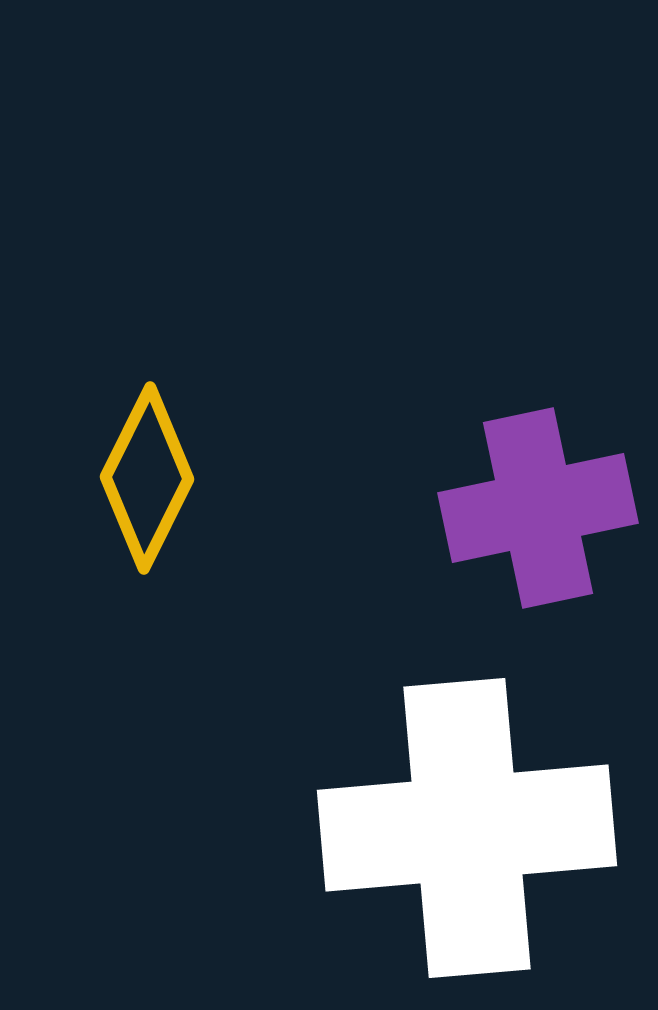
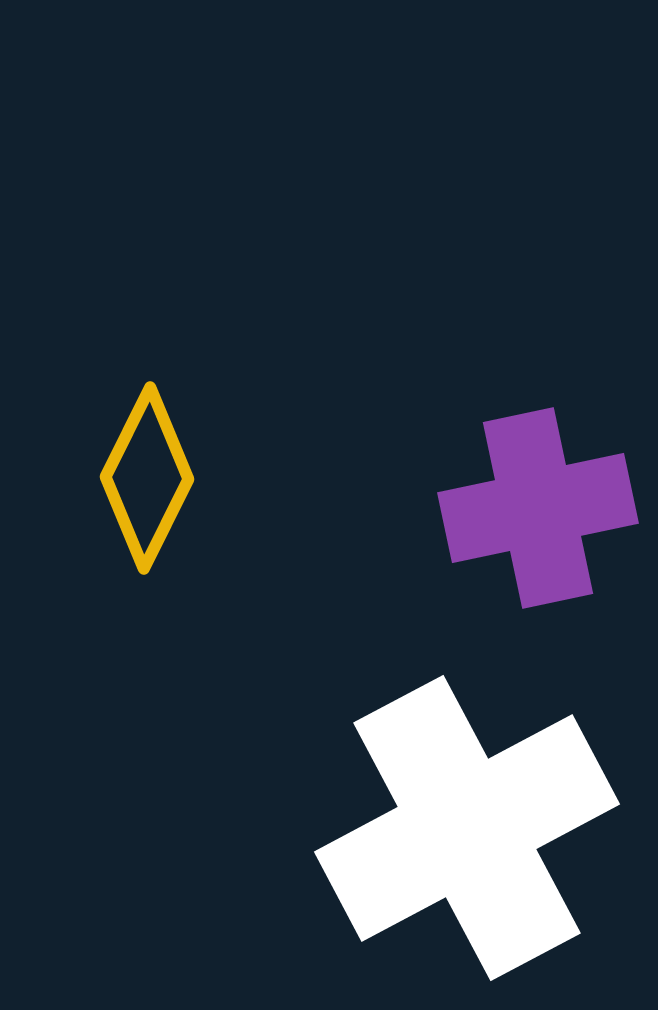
white cross: rotated 23 degrees counterclockwise
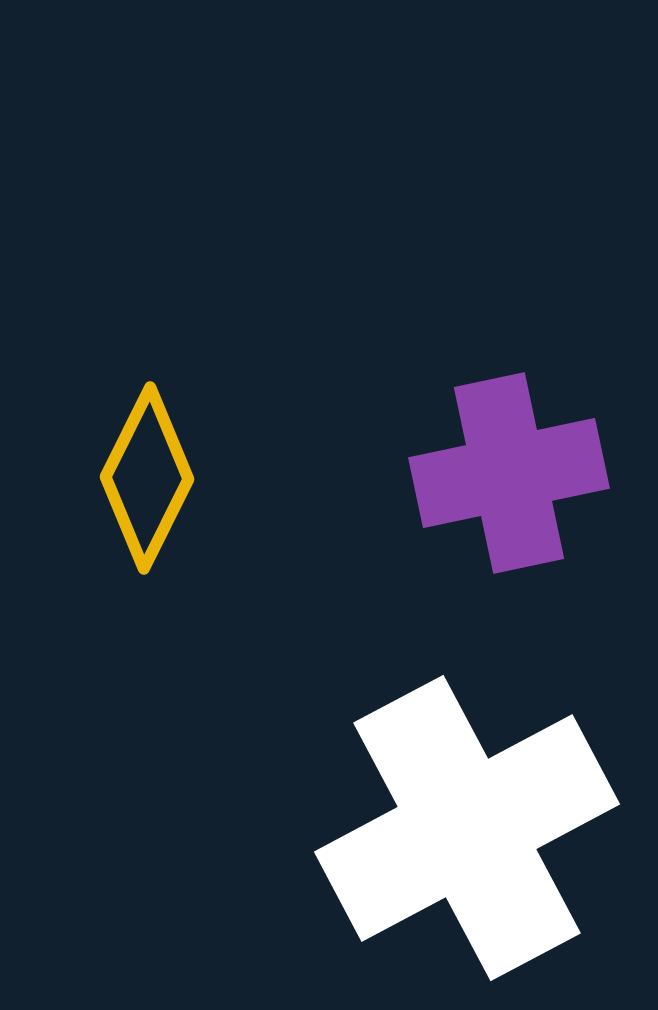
purple cross: moved 29 px left, 35 px up
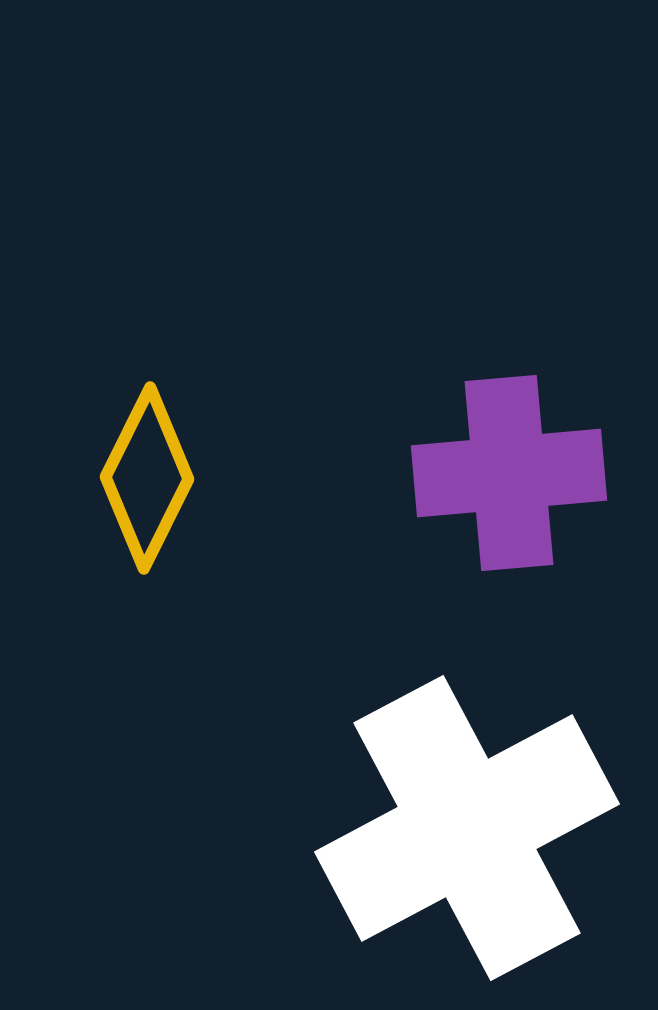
purple cross: rotated 7 degrees clockwise
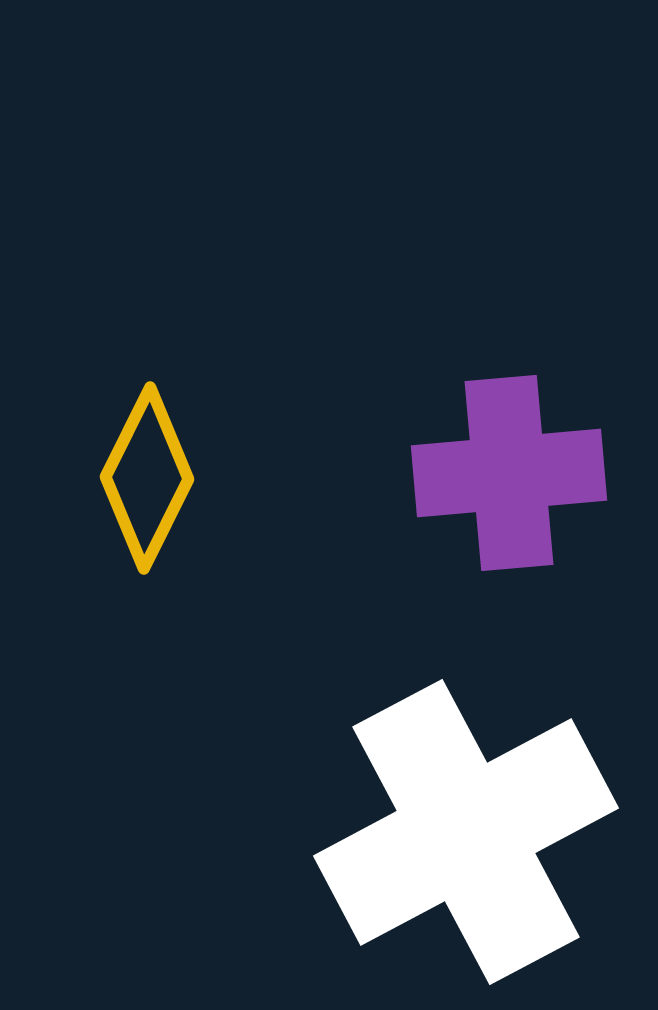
white cross: moved 1 px left, 4 px down
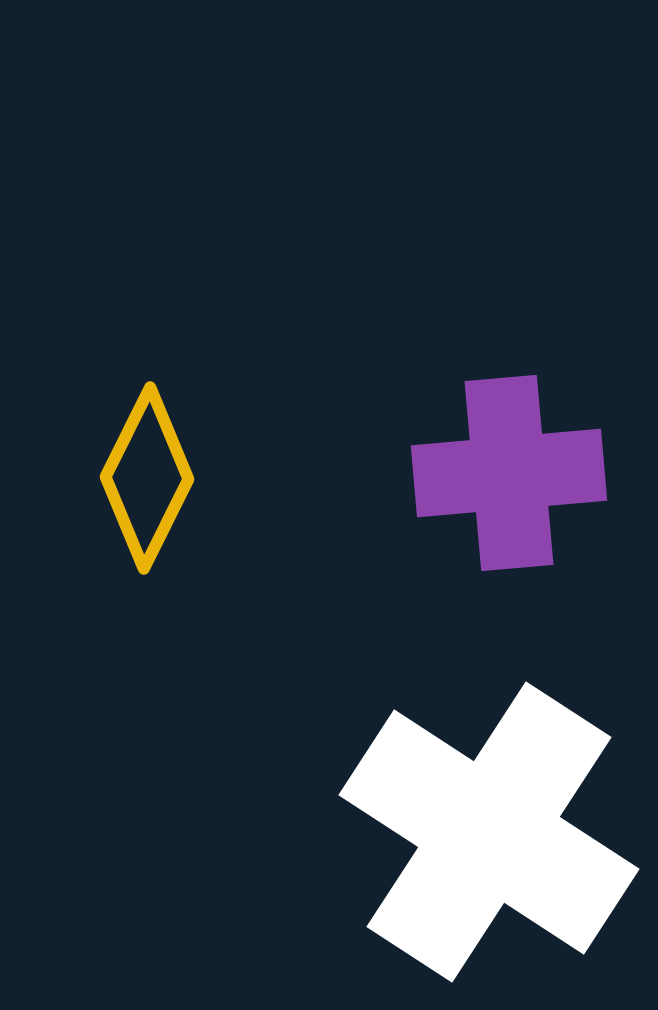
white cross: moved 23 px right; rotated 29 degrees counterclockwise
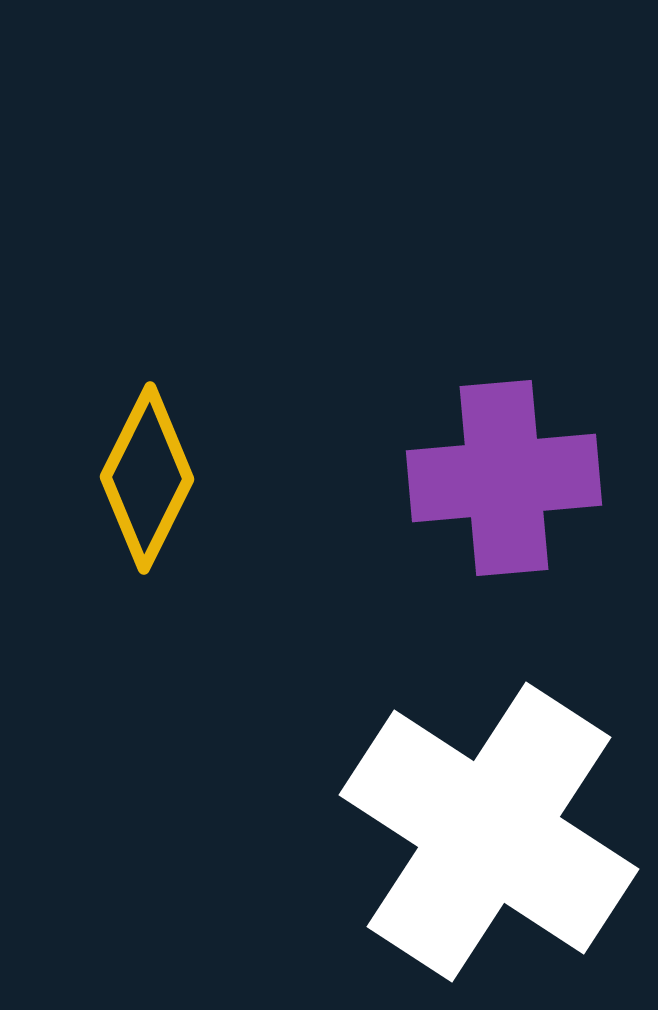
purple cross: moved 5 px left, 5 px down
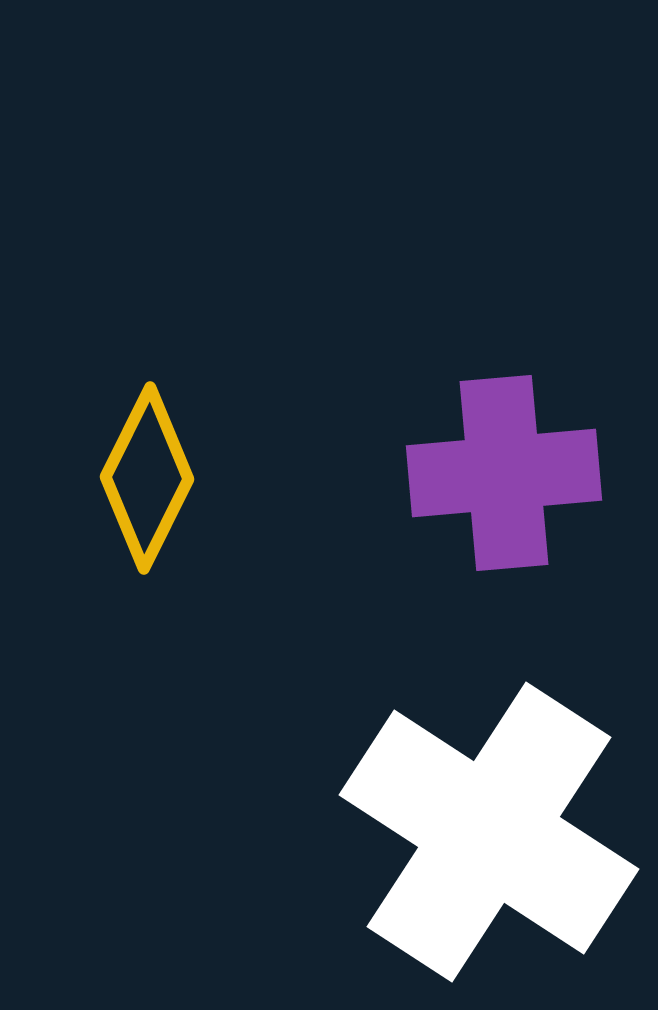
purple cross: moved 5 px up
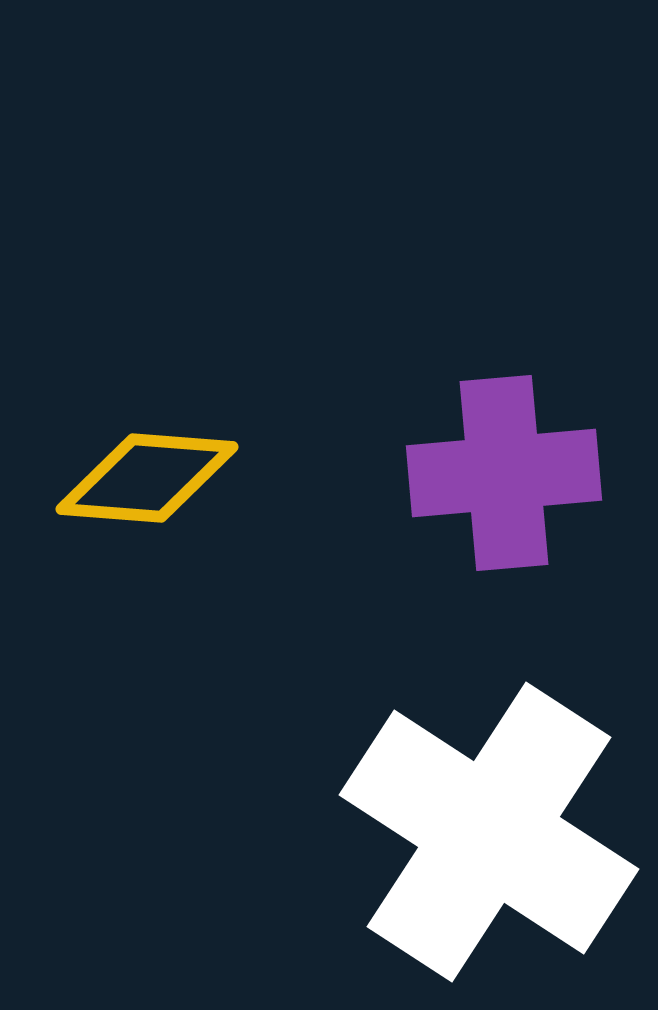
yellow diamond: rotated 68 degrees clockwise
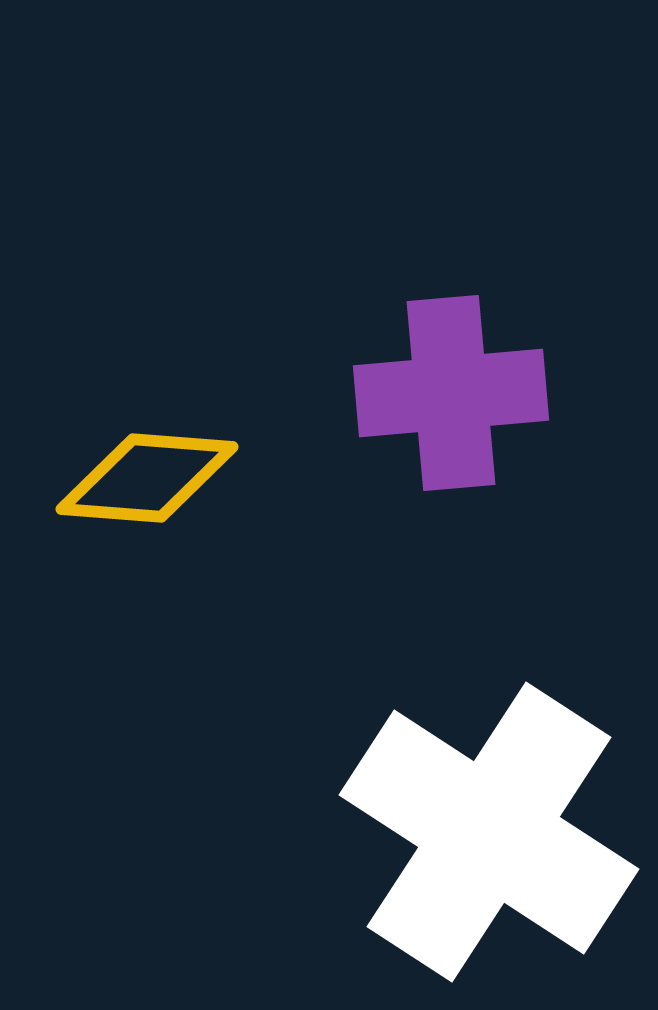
purple cross: moved 53 px left, 80 px up
